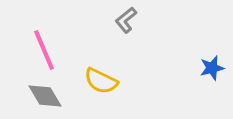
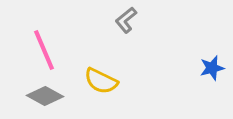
gray diamond: rotated 30 degrees counterclockwise
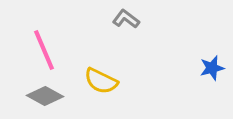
gray L-shape: moved 1 px up; rotated 76 degrees clockwise
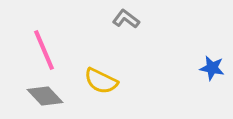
blue star: rotated 25 degrees clockwise
gray diamond: rotated 18 degrees clockwise
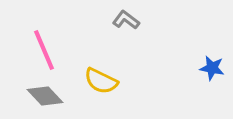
gray L-shape: moved 1 px down
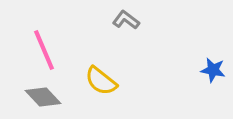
blue star: moved 1 px right, 2 px down
yellow semicircle: rotated 12 degrees clockwise
gray diamond: moved 2 px left, 1 px down
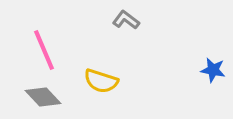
yellow semicircle: rotated 20 degrees counterclockwise
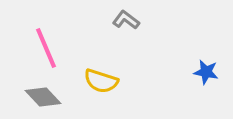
pink line: moved 2 px right, 2 px up
blue star: moved 7 px left, 2 px down
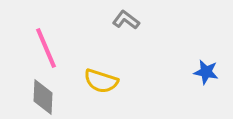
gray diamond: rotated 45 degrees clockwise
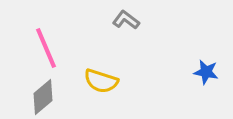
gray diamond: rotated 48 degrees clockwise
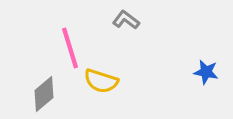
pink line: moved 24 px right; rotated 6 degrees clockwise
gray diamond: moved 1 px right, 3 px up
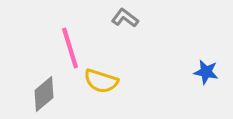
gray L-shape: moved 1 px left, 2 px up
